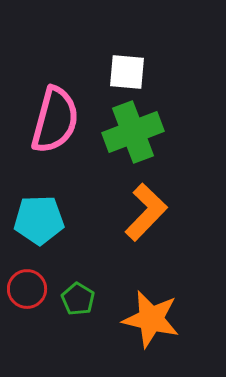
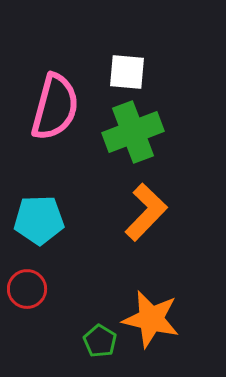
pink semicircle: moved 13 px up
green pentagon: moved 22 px right, 42 px down
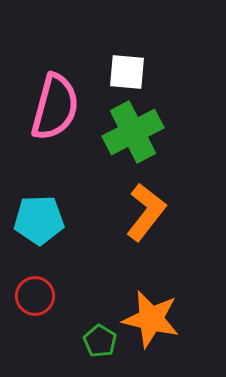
green cross: rotated 6 degrees counterclockwise
orange L-shape: rotated 6 degrees counterclockwise
red circle: moved 8 px right, 7 px down
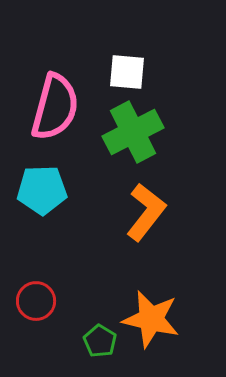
cyan pentagon: moved 3 px right, 30 px up
red circle: moved 1 px right, 5 px down
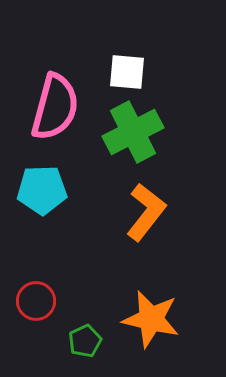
green pentagon: moved 15 px left; rotated 16 degrees clockwise
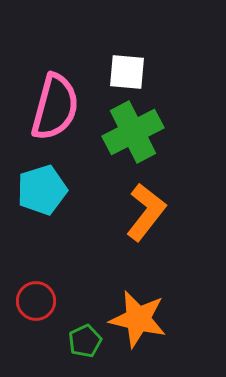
cyan pentagon: rotated 15 degrees counterclockwise
orange star: moved 13 px left
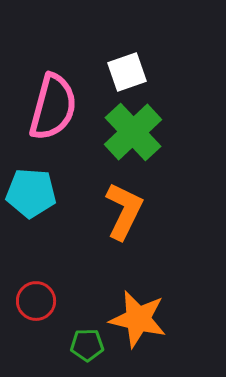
white square: rotated 24 degrees counterclockwise
pink semicircle: moved 2 px left
green cross: rotated 16 degrees counterclockwise
cyan pentagon: moved 11 px left, 3 px down; rotated 21 degrees clockwise
orange L-shape: moved 22 px left, 1 px up; rotated 12 degrees counterclockwise
green pentagon: moved 2 px right, 4 px down; rotated 24 degrees clockwise
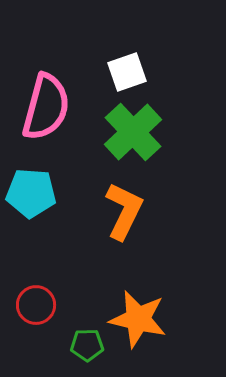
pink semicircle: moved 7 px left
red circle: moved 4 px down
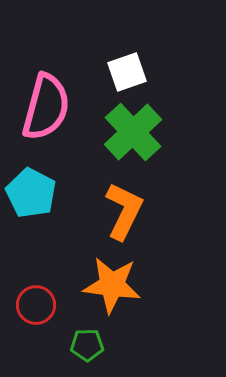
cyan pentagon: rotated 24 degrees clockwise
orange star: moved 26 px left, 34 px up; rotated 6 degrees counterclockwise
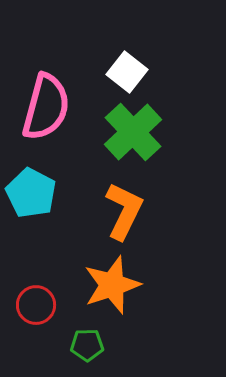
white square: rotated 33 degrees counterclockwise
orange star: rotated 26 degrees counterclockwise
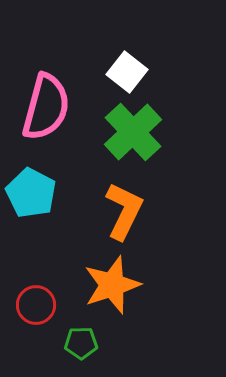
green pentagon: moved 6 px left, 2 px up
